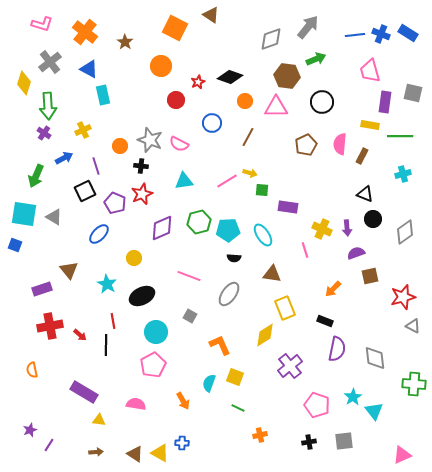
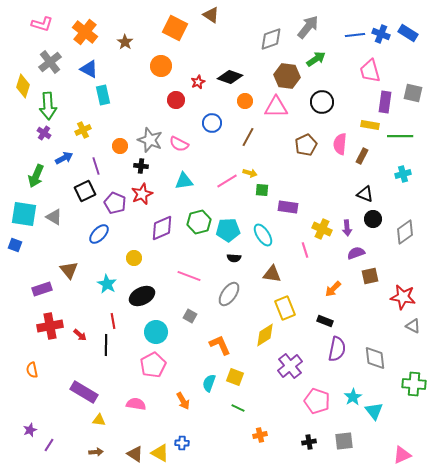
green arrow at (316, 59): rotated 12 degrees counterclockwise
yellow diamond at (24, 83): moved 1 px left, 3 px down
red star at (403, 297): rotated 25 degrees clockwise
pink pentagon at (317, 405): moved 4 px up
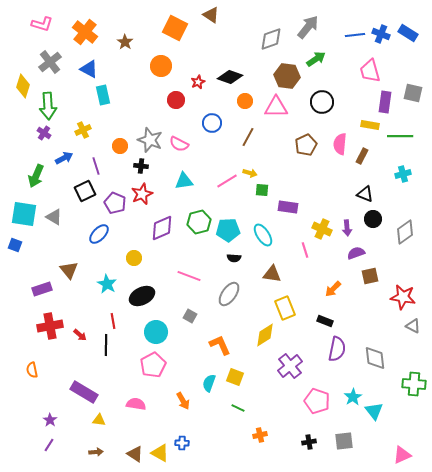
purple star at (30, 430): moved 20 px right, 10 px up; rotated 16 degrees counterclockwise
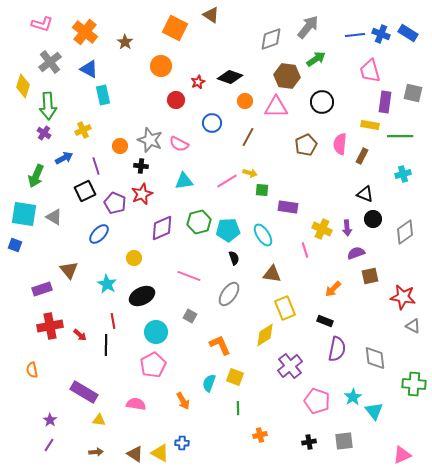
black semicircle at (234, 258): rotated 112 degrees counterclockwise
green line at (238, 408): rotated 64 degrees clockwise
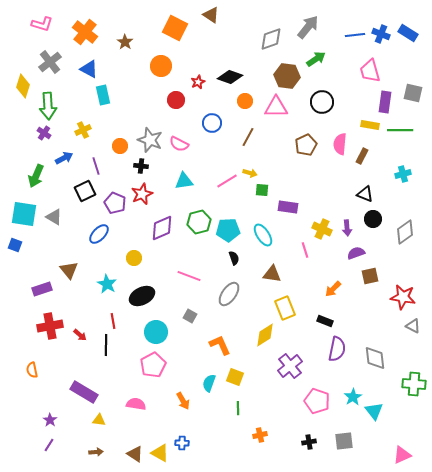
green line at (400, 136): moved 6 px up
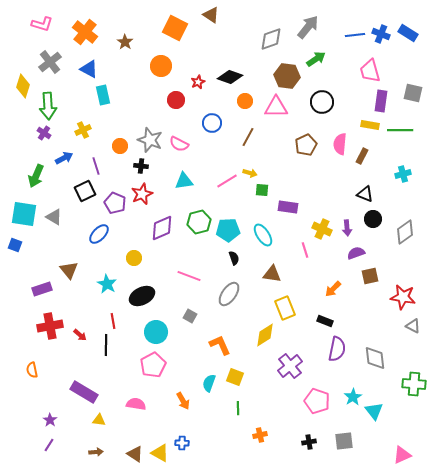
purple rectangle at (385, 102): moved 4 px left, 1 px up
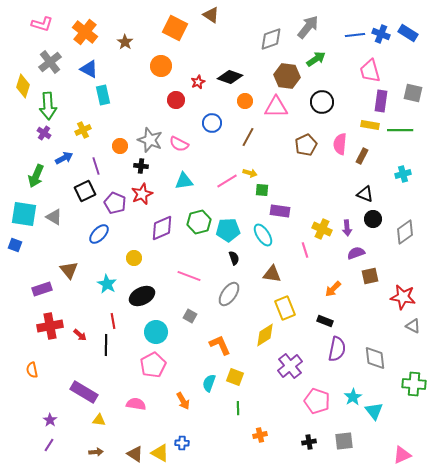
purple rectangle at (288, 207): moved 8 px left, 4 px down
